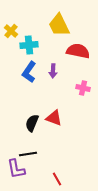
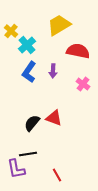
yellow trapezoid: rotated 85 degrees clockwise
cyan cross: moved 2 px left; rotated 36 degrees counterclockwise
pink cross: moved 4 px up; rotated 24 degrees clockwise
black semicircle: rotated 18 degrees clockwise
red line: moved 4 px up
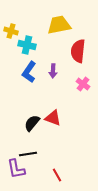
yellow trapezoid: rotated 20 degrees clockwise
yellow cross: rotated 24 degrees counterclockwise
cyan cross: rotated 36 degrees counterclockwise
red semicircle: rotated 95 degrees counterclockwise
red triangle: moved 1 px left
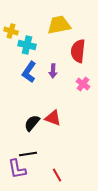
purple L-shape: moved 1 px right
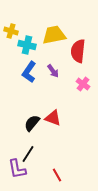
yellow trapezoid: moved 5 px left, 10 px down
purple arrow: rotated 40 degrees counterclockwise
black line: rotated 48 degrees counterclockwise
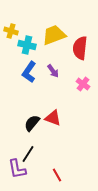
yellow trapezoid: rotated 10 degrees counterclockwise
red semicircle: moved 2 px right, 3 px up
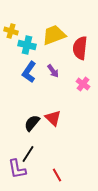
red triangle: rotated 24 degrees clockwise
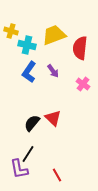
purple L-shape: moved 2 px right
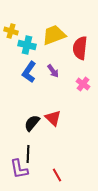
black line: rotated 30 degrees counterclockwise
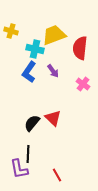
cyan cross: moved 8 px right, 4 px down
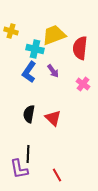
black semicircle: moved 3 px left, 9 px up; rotated 30 degrees counterclockwise
